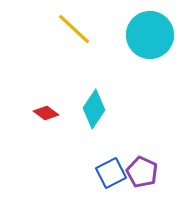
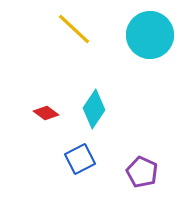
blue square: moved 31 px left, 14 px up
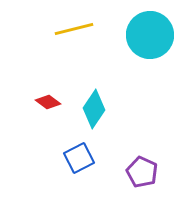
yellow line: rotated 57 degrees counterclockwise
red diamond: moved 2 px right, 11 px up
blue square: moved 1 px left, 1 px up
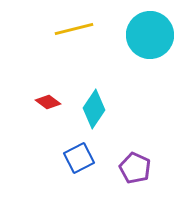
purple pentagon: moved 7 px left, 4 px up
